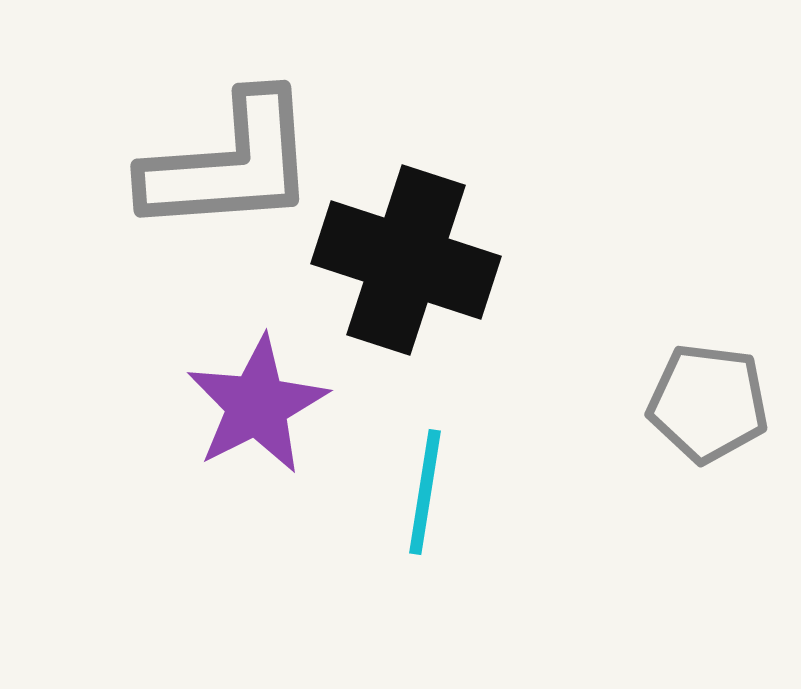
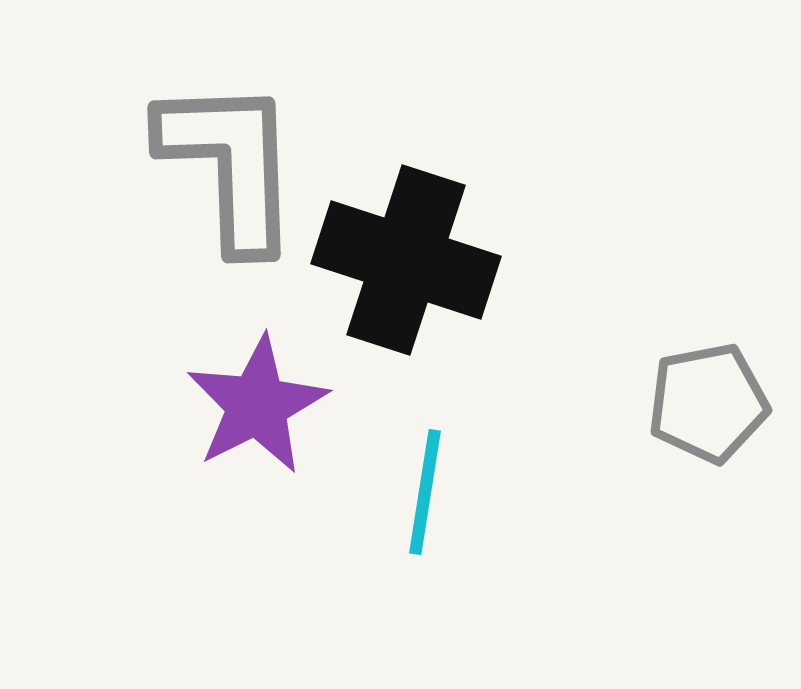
gray L-shape: rotated 88 degrees counterclockwise
gray pentagon: rotated 18 degrees counterclockwise
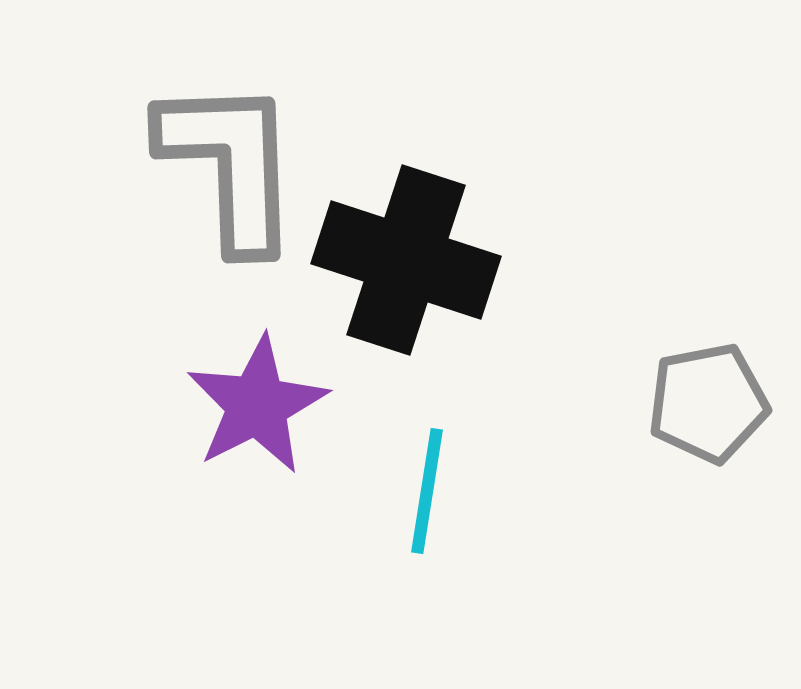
cyan line: moved 2 px right, 1 px up
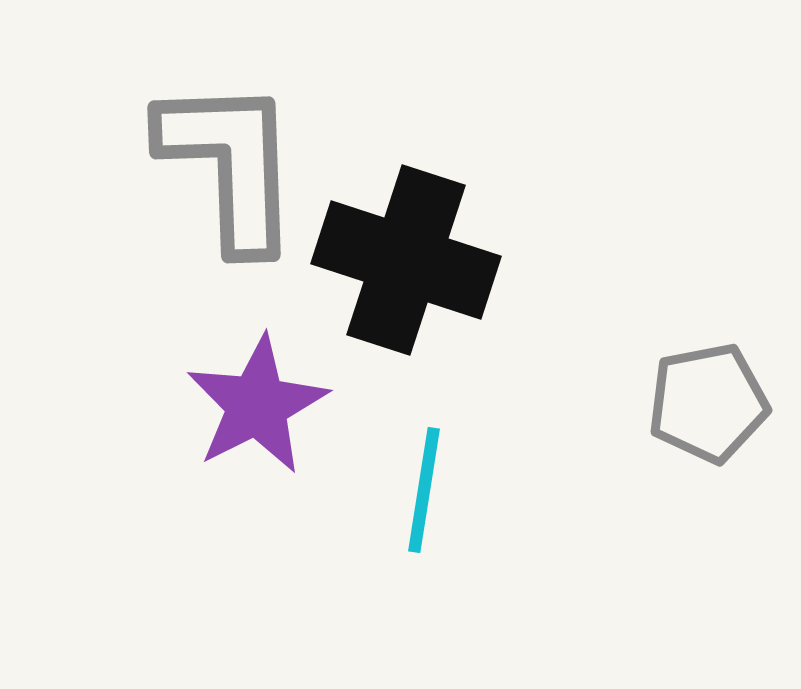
cyan line: moved 3 px left, 1 px up
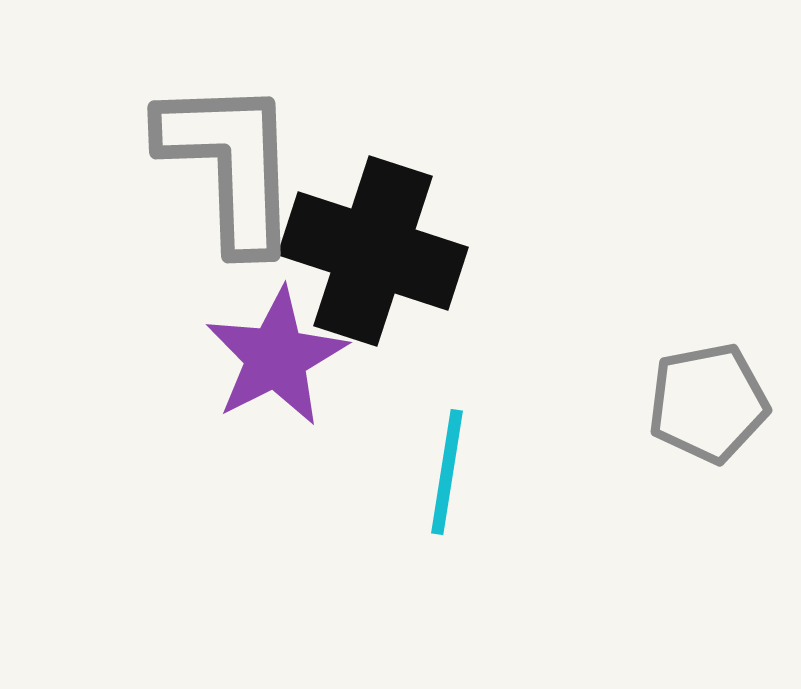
black cross: moved 33 px left, 9 px up
purple star: moved 19 px right, 48 px up
cyan line: moved 23 px right, 18 px up
